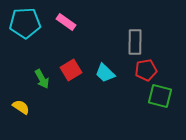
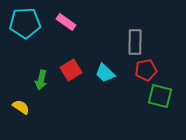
green arrow: moved 1 px left, 1 px down; rotated 42 degrees clockwise
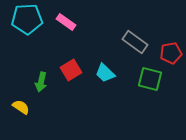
cyan pentagon: moved 2 px right, 4 px up
gray rectangle: rotated 55 degrees counterclockwise
red pentagon: moved 25 px right, 17 px up
green arrow: moved 2 px down
green square: moved 10 px left, 17 px up
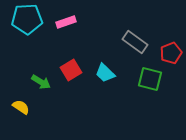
pink rectangle: rotated 54 degrees counterclockwise
red pentagon: rotated 10 degrees counterclockwise
green arrow: rotated 72 degrees counterclockwise
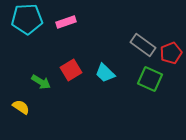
gray rectangle: moved 8 px right, 3 px down
green square: rotated 10 degrees clockwise
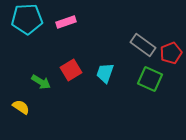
cyan trapezoid: rotated 65 degrees clockwise
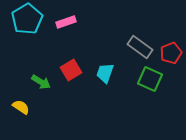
cyan pentagon: rotated 28 degrees counterclockwise
gray rectangle: moved 3 px left, 2 px down
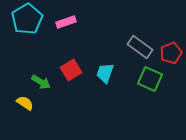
yellow semicircle: moved 4 px right, 4 px up
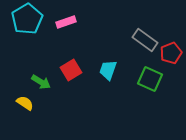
gray rectangle: moved 5 px right, 7 px up
cyan trapezoid: moved 3 px right, 3 px up
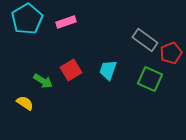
green arrow: moved 2 px right, 1 px up
